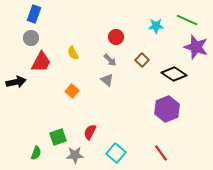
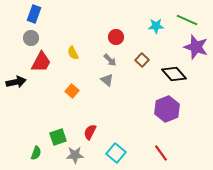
black diamond: rotated 15 degrees clockwise
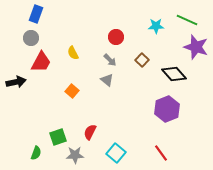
blue rectangle: moved 2 px right
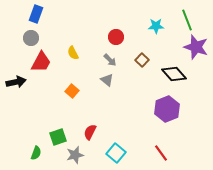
green line: rotated 45 degrees clockwise
gray star: rotated 12 degrees counterclockwise
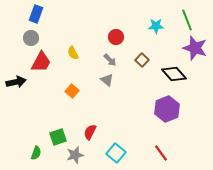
purple star: moved 1 px left, 1 px down
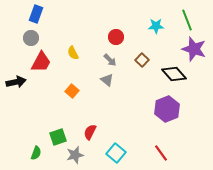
purple star: moved 1 px left, 1 px down
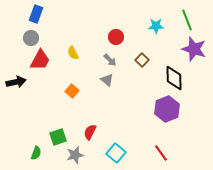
red trapezoid: moved 1 px left, 2 px up
black diamond: moved 4 px down; rotated 40 degrees clockwise
